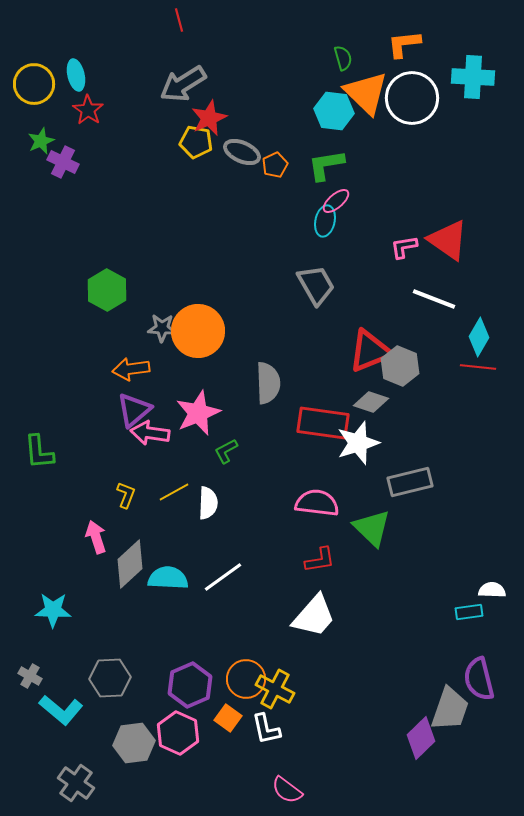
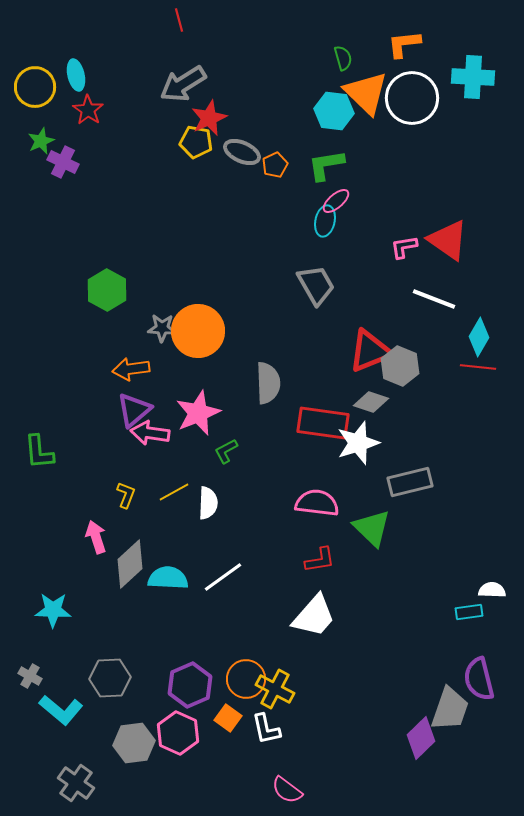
yellow circle at (34, 84): moved 1 px right, 3 px down
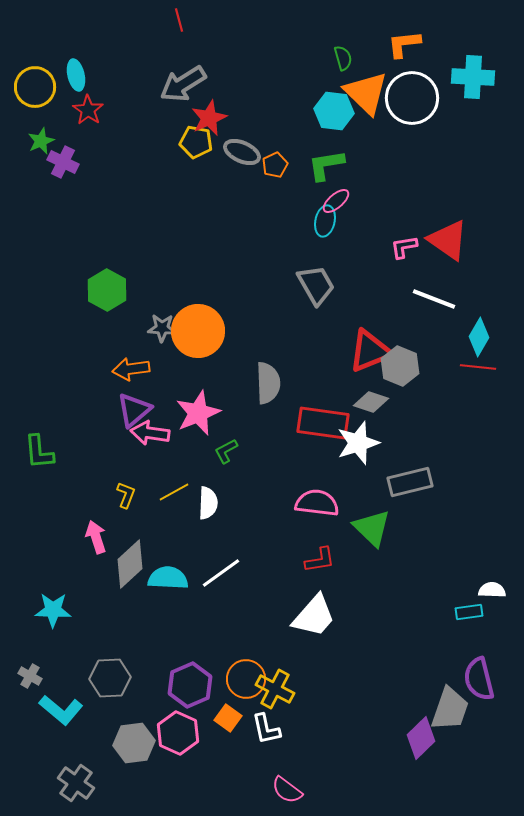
white line at (223, 577): moved 2 px left, 4 px up
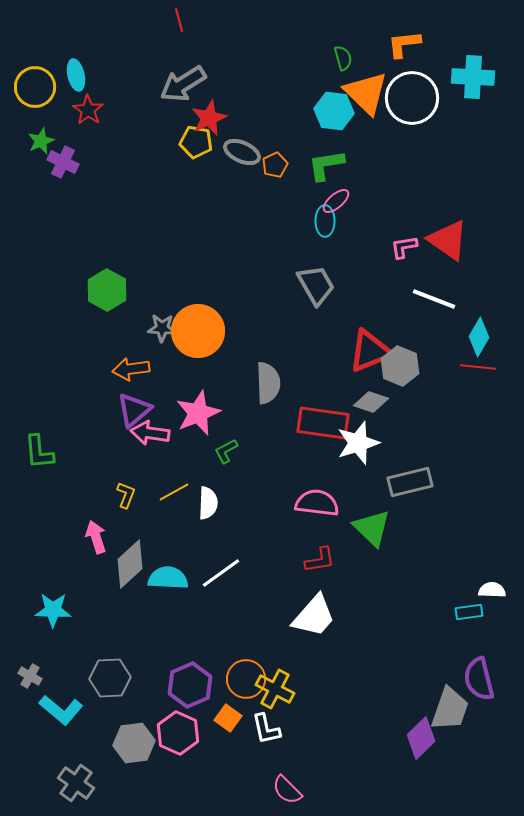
cyan ellipse at (325, 221): rotated 12 degrees counterclockwise
pink semicircle at (287, 790): rotated 8 degrees clockwise
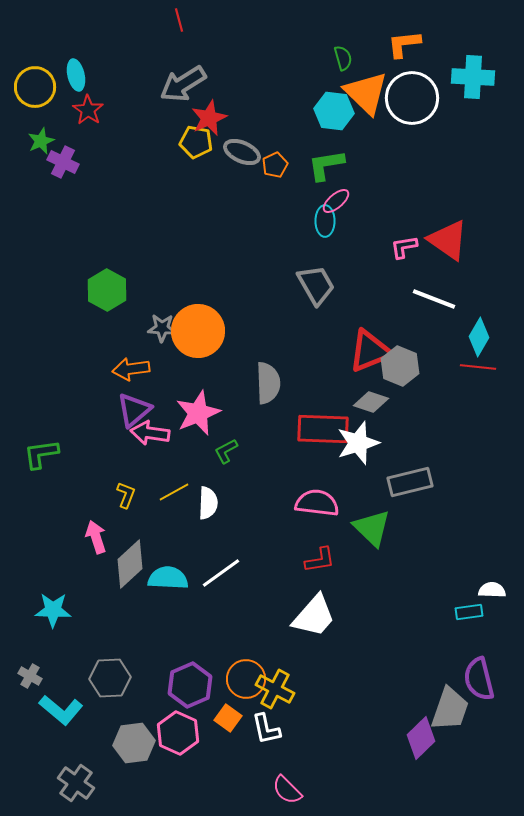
red rectangle at (323, 423): moved 6 px down; rotated 6 degrees counterclockwise
green L-shape at (39, 452): moved 2 px right, 2 px down; rotated 87 degrees clockwise
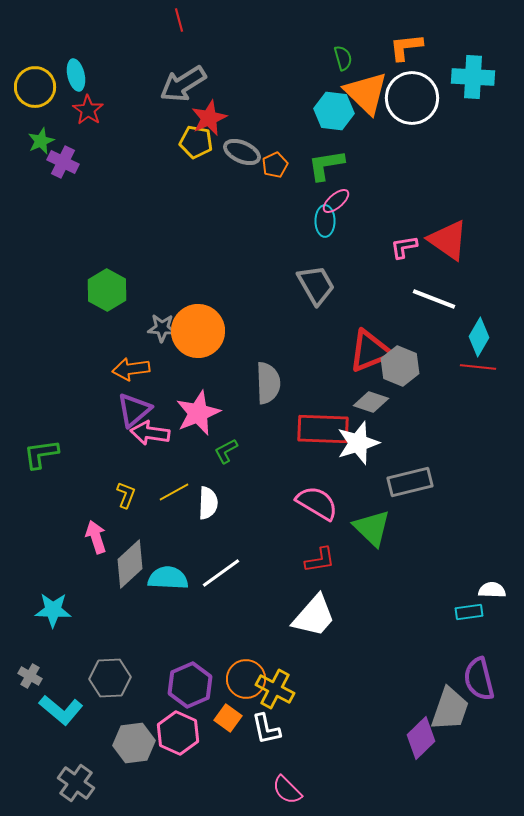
orange L-shape at (404, 44): moved 2 px right, 3 px down
pink semicircle at (317, 503): rotated 24 degrees clockwise
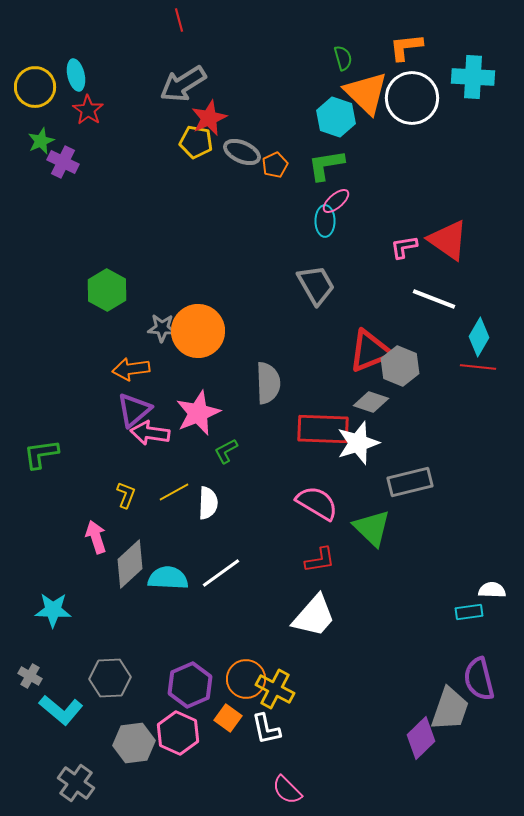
cyan hexagon at (334, 111): moved 2 px right, 6 px down; rotated 12 degrees clockwise
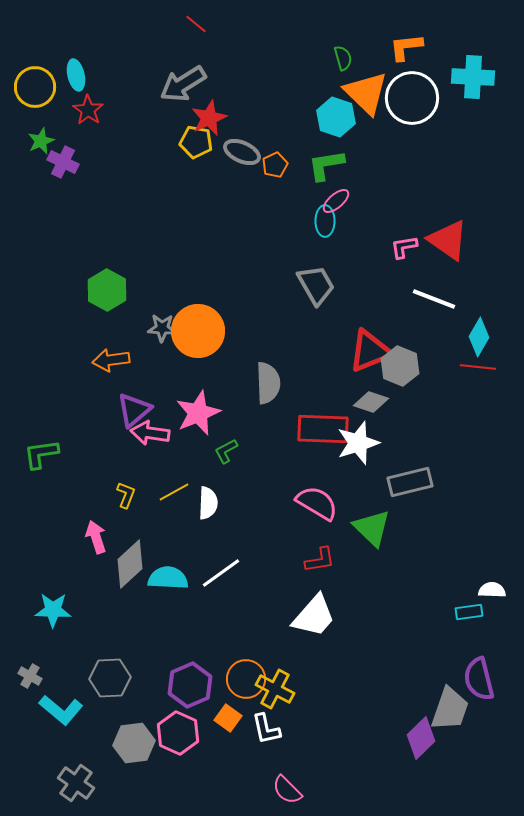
red line at (179, 20): moved 17 px right, 4 px down; rotated 35 degrees counterclockwise
orange arrow at (131, 369): moved 20 px left, 9 px up
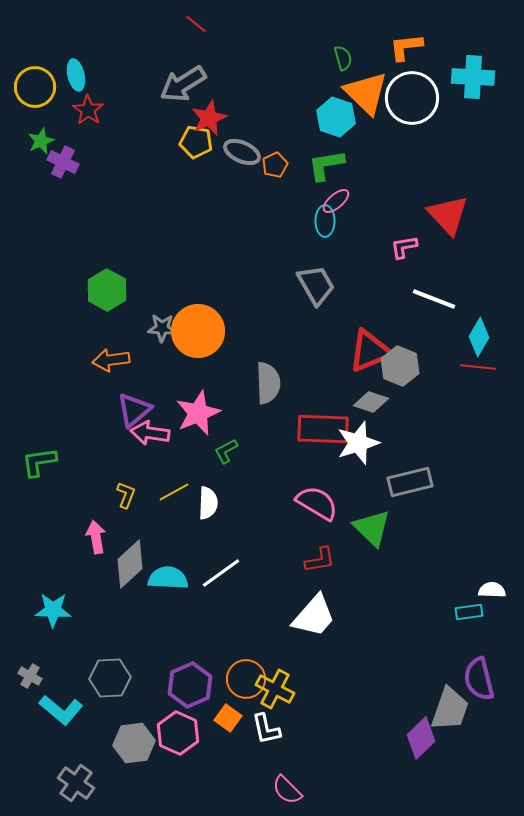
red triangle at (448, 240): moved 25 px up; rotated 12 degrees clockwise
green L-shape at (41, 454): moved 2 px left, 8 px down
pink arrow at (96, 537): rotated 8 degrees clockwise
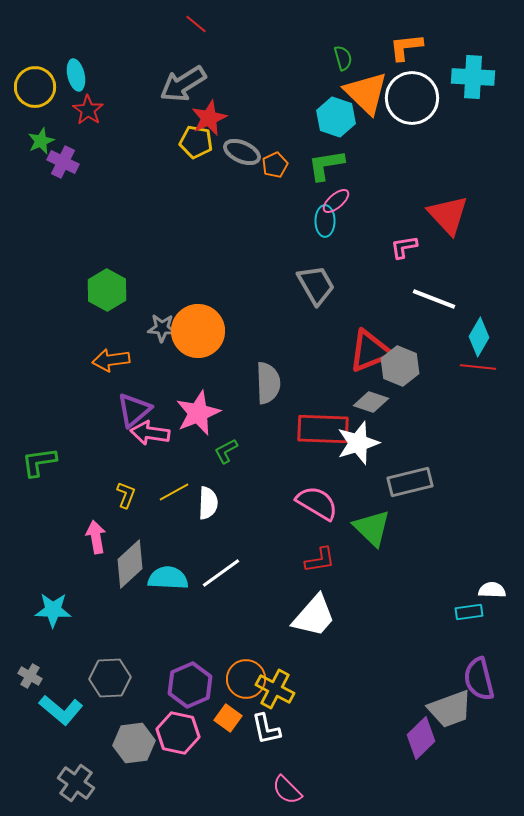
gray trapezoid at (450, 709): rotated 51 degrees clockwise
pink hexagon at (178, 733): rotated 12 degrees counterclockwise
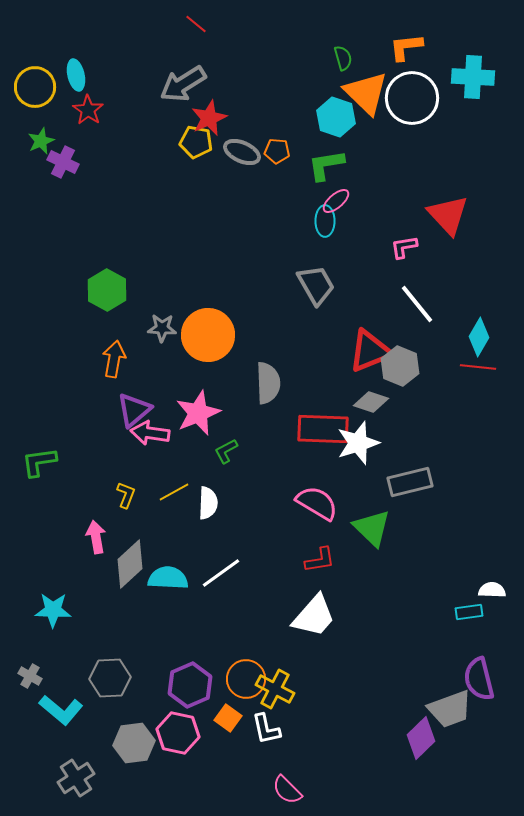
orange pentagon at (275, 165): moved 2 px right, 14 px up; rotated 30 degrees clockwise
white line at (434, 299): moved 17 px left, 5 px down; rotated 30 degrees clockwise
orange circle at (198, 331): moved 10 px right, 4 px down
orange arrow at (111, 360): moved 3 px right, 1 px up; rotated 108 degrees clockwise
gray cross at (76, 783): moved 5 px up; rotated 21 degrees clockwise
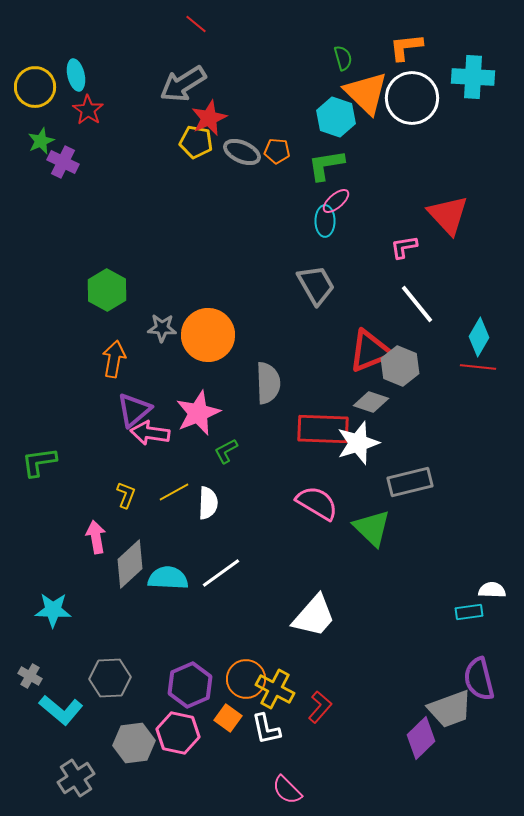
red L-shape at (320, 560): moved 147 px down; rotated 40 degrees counterclockwise
